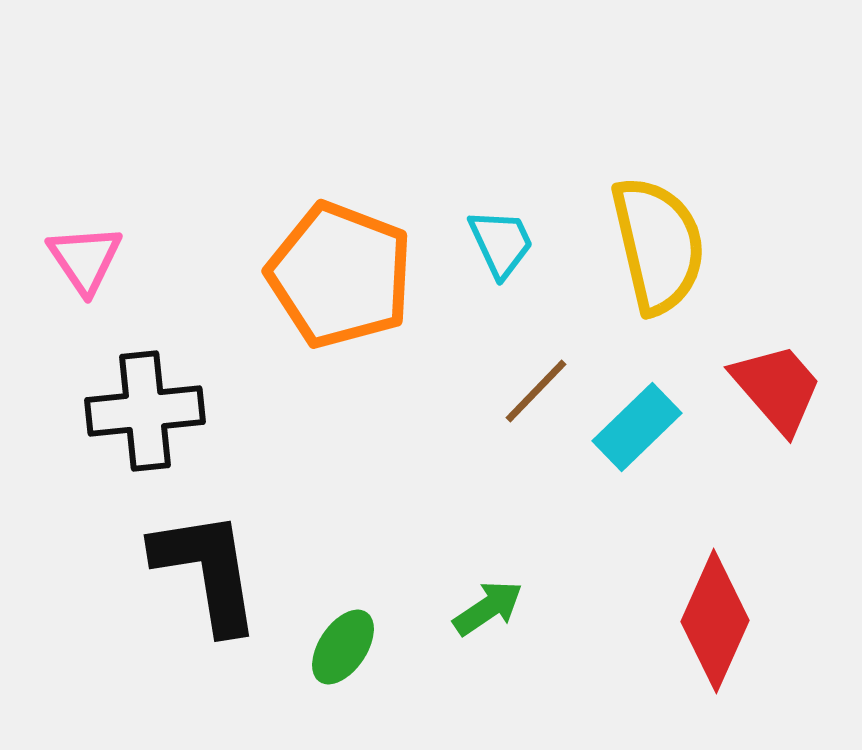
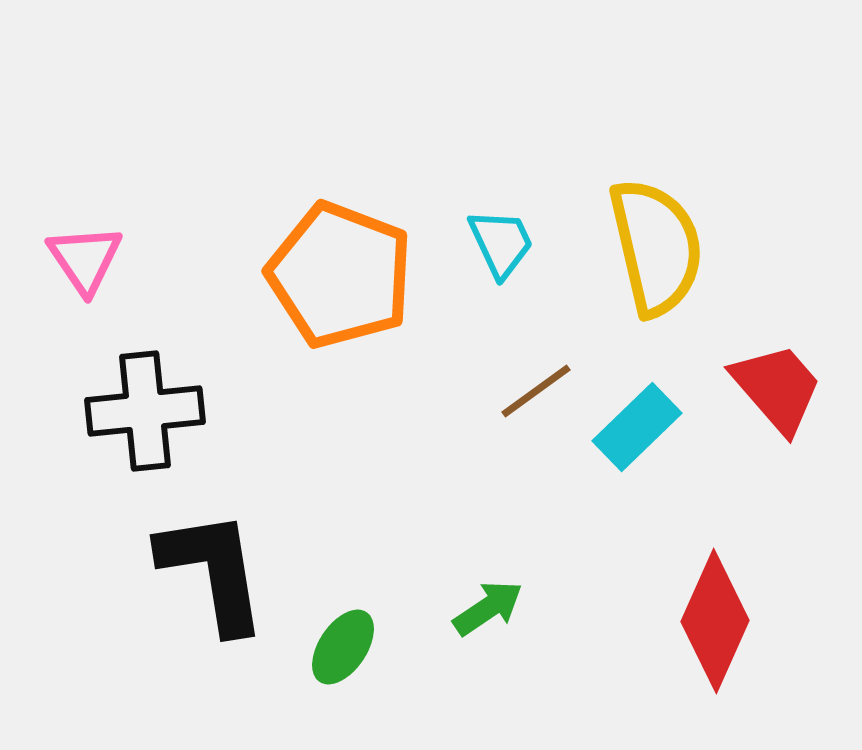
yellow semicircle: moved 2 px left, 2 px down
brown line: rotated 10 degrees clockwise
black L-shape: moved 6 px right
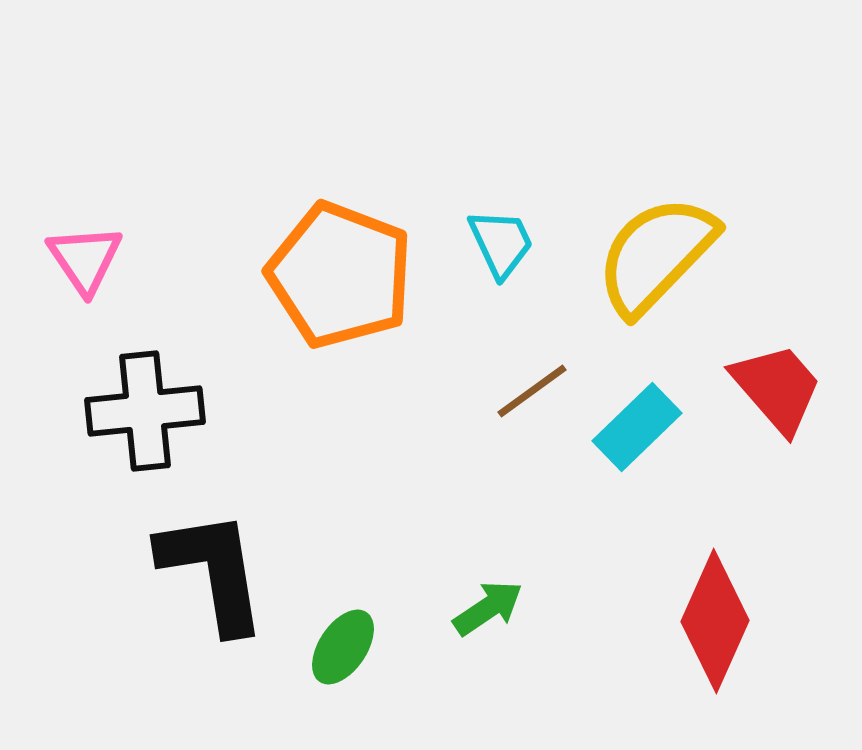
yellow semicircle: moved 8 px down; rotated 123 degrees counterclockwise
brown line: moved 4 px left
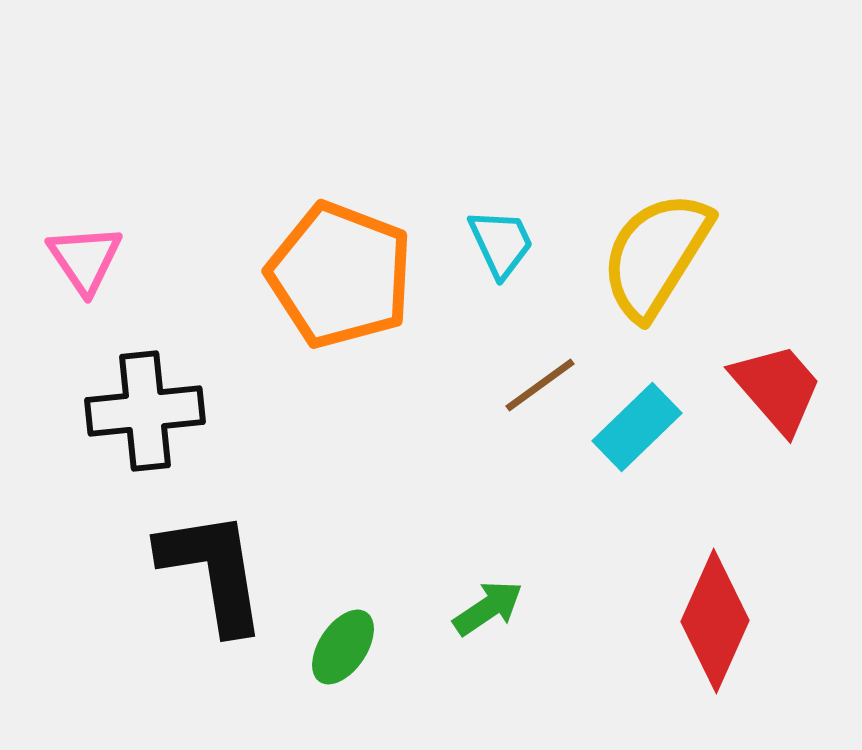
yellow semicircle: rotated 12 degrees counterclockwise
brown line: moved 8 px right, 6 px up
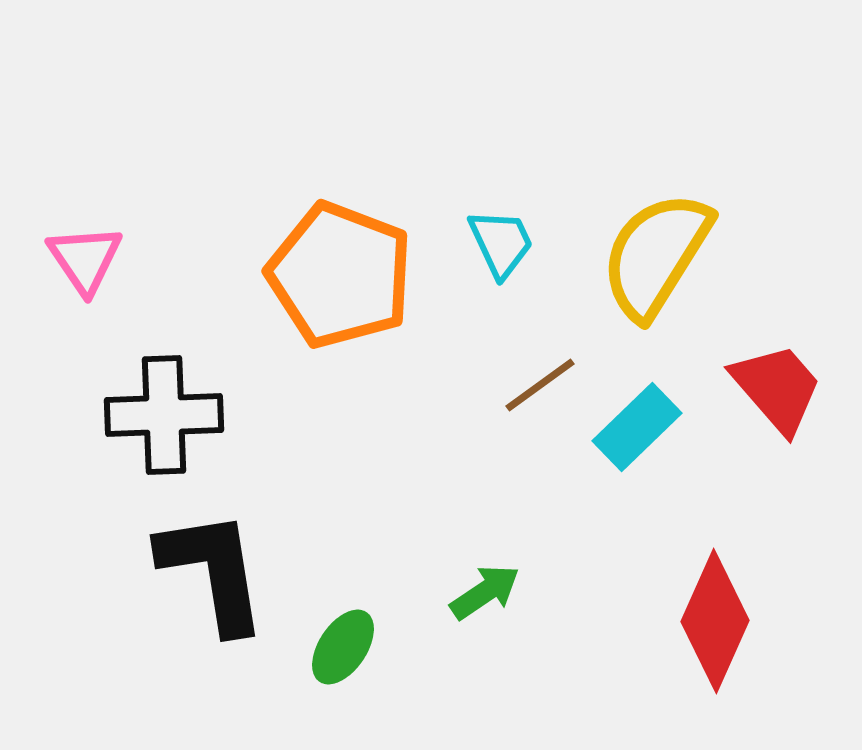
black cross: moved 19 px right, 4 px down; rotated 4 degrees clockwise
green arrow: moved 3 px left, 16 px up
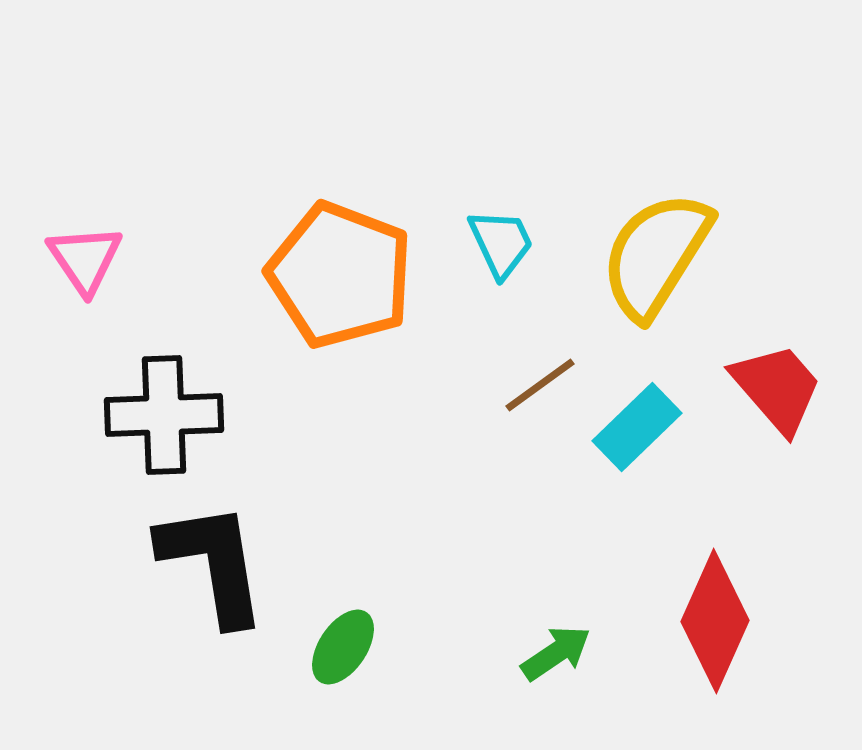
black L-shape: moved 8 px up
green arrow: moved 71 px right, 61 px down
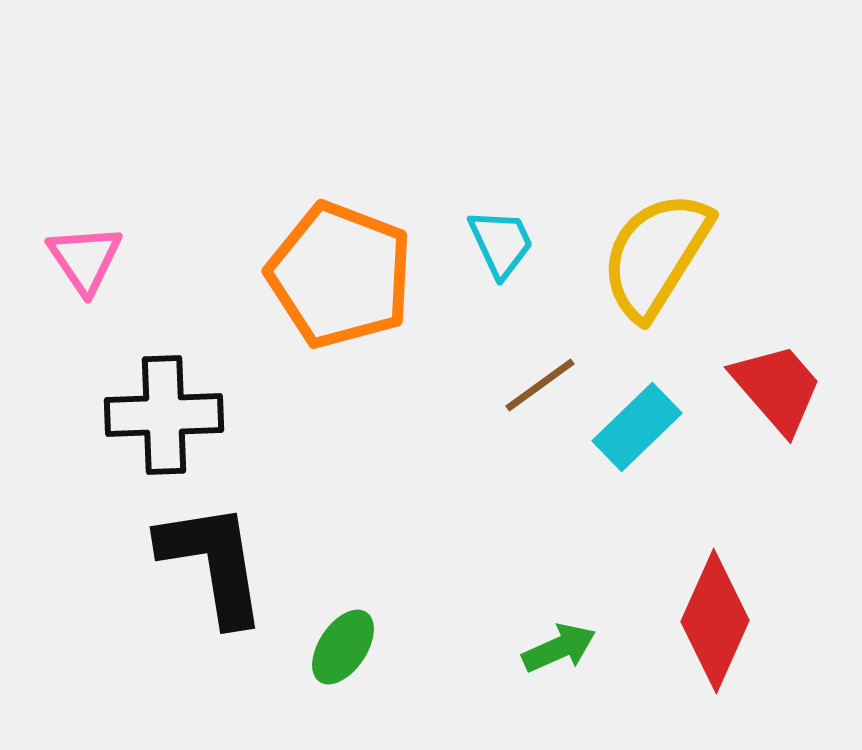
green arrow: moved 3 px right, 5 px up; rotated 10 degrees clockwise
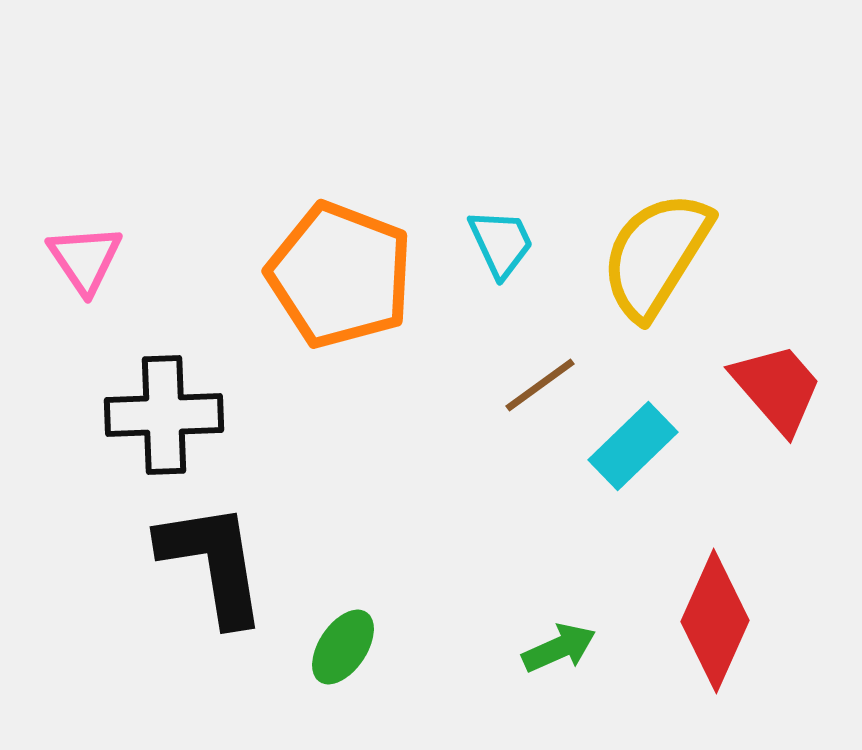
cyan rectangle: moved 4 px left, 19 px down
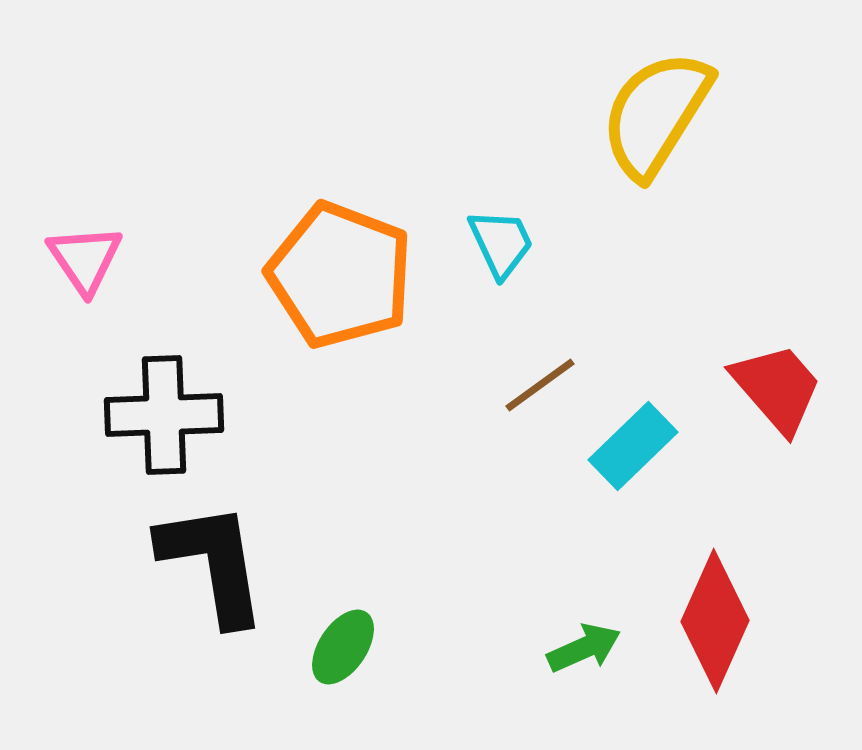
yellow semicircle: moved 141 px up
green arrow: moved 25 px right
